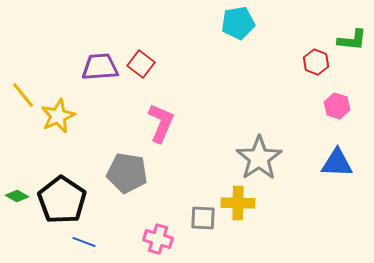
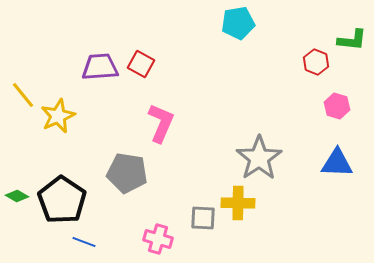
red square: rotated 8 degrees counterclockwise
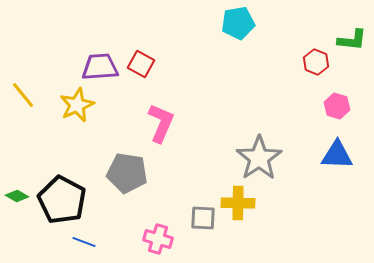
yellow star: moved 19 px right, 11 px up
blue triangle: moved 8 px up
black pentagon: rotated 6 degrees counterclockwise
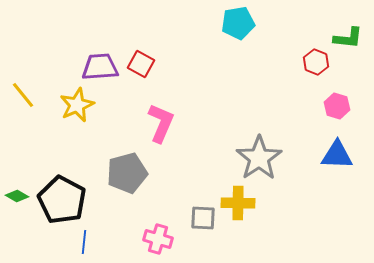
green L-shape: moved 4 px left, 2 px up
gray pentagon: rotated 24 degrees counterclockwise
blue line: rotated 75 degrees clockwise
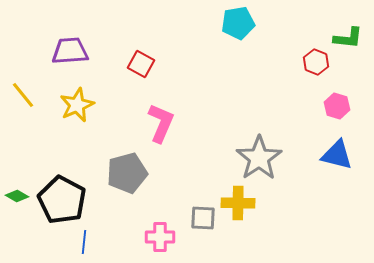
purple trapezoid: moved 30 px left, 16 px up
blue triangle: rotated 12 degrees clockwise
pink cross: moved 2 px right, 2 px up; rotated 16 degrees counterclockwise
